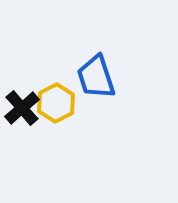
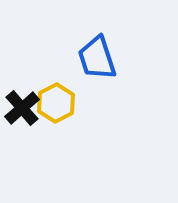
blue trapezoid: moved 1 px right, 19 px up
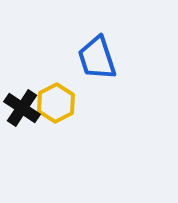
black cross: rotated 15 degrees counterclockwise
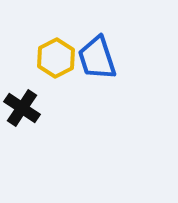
yellow hexagon: moved 45 px up
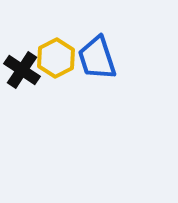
black cross: moved 38 px up
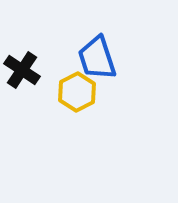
yellow hexagon: moved 21 px right, 34 px down
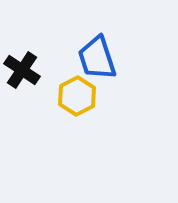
yellow hexagon: moved 4 px down
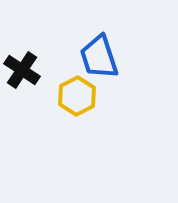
blue trapezoid: moved 2 px right, 1 px up
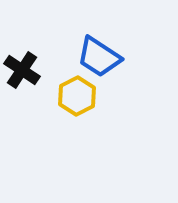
blue trapezoid: rotated 39 degrees counterclockwise
